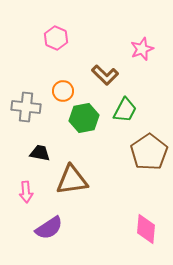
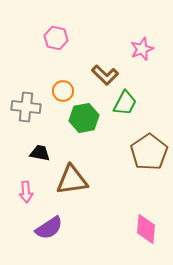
pink hexagon: rotated 10 degrees counterclockwise
green trapezoid: moved 7 px up
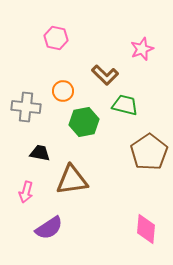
green trapezoid: moved 2 px down; rotated 104 degrees counterclockwise
green hexagon: moved 4 px down
pink arrow: rotated 20 degrees clockwise
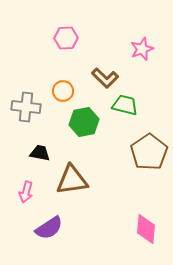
pink hexagon: moved 10 px right; rotated 15 degrees counterclockwise
brown L-shape: moved 3 px down
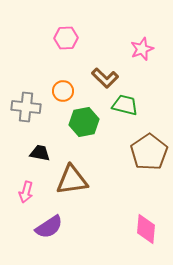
purple semicircle: moved 1 px up
